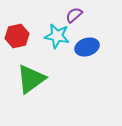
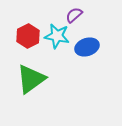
red hexagon: moved 11 px right; rotated 15 degrees counterclockwise
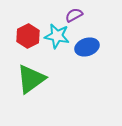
purple semicircle: rotated 12 degrees clockwise
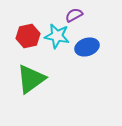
red hexagon: rotated 15 degrees clockwise
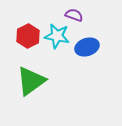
purple semicircle: rotated 48 degrees clockwise
red hexagon: rotated 15 degrees counterclockwise
green triangle: moved 2 px down
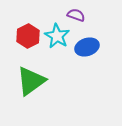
purple semicircle: moved 2 px right
cyan star: rotated 20 degrees clockwise
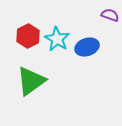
purple semicircle: moved 34 px right
cyan star: moved 3 px down
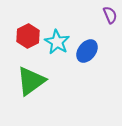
purple semicircle: rotated 48 degrees clockwise
cyan star: moved 3 px down
blue ellipse: moved 4 px down; rotated 35 degrees counterclockwise
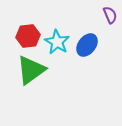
red hexagon: rotated 20 degrees clockwise
blue ellipse: moved 6 px up
green triangle: moved 11 px up
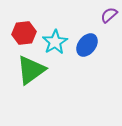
purple semicircle: moved 1 px left; rotated 108 degrees counterclockwise
red hexagon: moved 4 px left, 3 px up
cyan star: moved 2 px left; rotated 10 degrees clockwise
